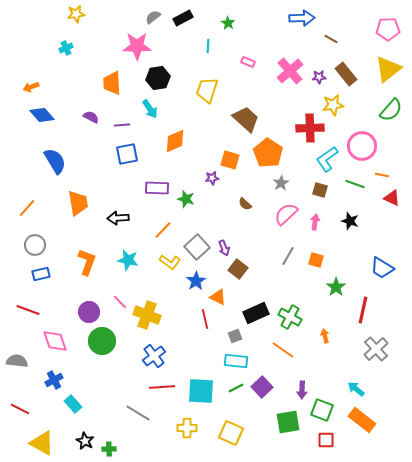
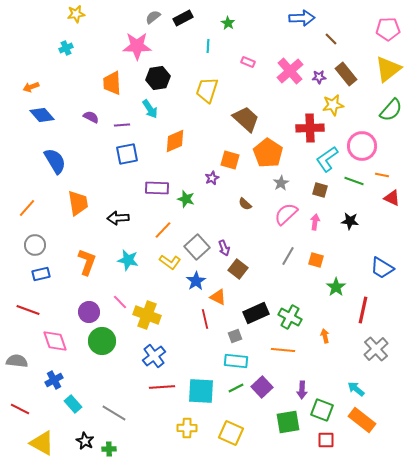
brown line at (331, 39): rotated 16 degrees clockwise
purple star at (212, 178): rotated 16 degrees counterclockwise
green line at (355, 184): moved 1 px left, 3 px up
black star at (350, 221): rotated 12 degrees counterclockwise
orange line at (283, 350): rotated 30 degrees counterclockwise
gray line at (138, 413): moved 24 px left
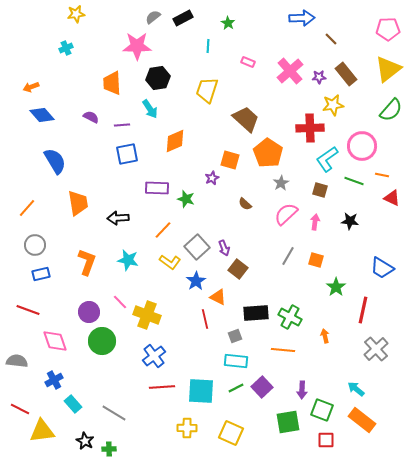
black rectangle at (256, 313): rotated 20 degrees clockwise
yellow triangle at (42, 443): moved 12 px up; rotated 36 degrees counterclockwise
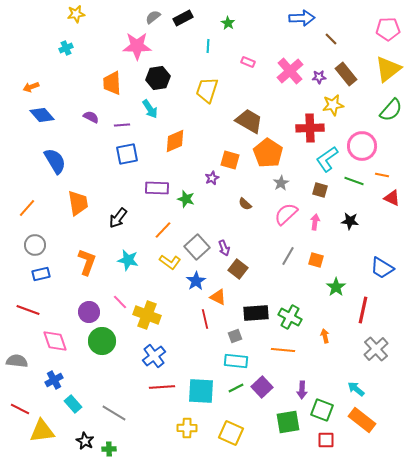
brown trapezoid at (246, 119): moved 3 px right, 2 px down; rotated 12 degrees counterclockwise
black arrow at (118, 218): rotated 50 degrees counterclockwise
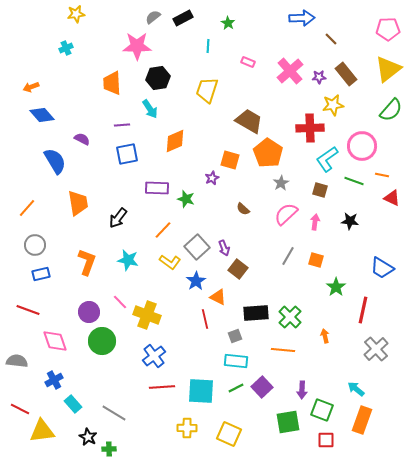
purple semicircle at (91, 117): moved 9 px left, 22 px down
brown semicircle at (245, 204): moved 2 px left, 5 px down
green cross at (290, 317): rotated 15 degrees clockwise
orange rectangle at (362, 420): rotated 72 degrees clockwise
yellow square at (231, 433): moved 2 px left, 1 px down
black star at (85, 441): moved 3 px right, 4 px up
